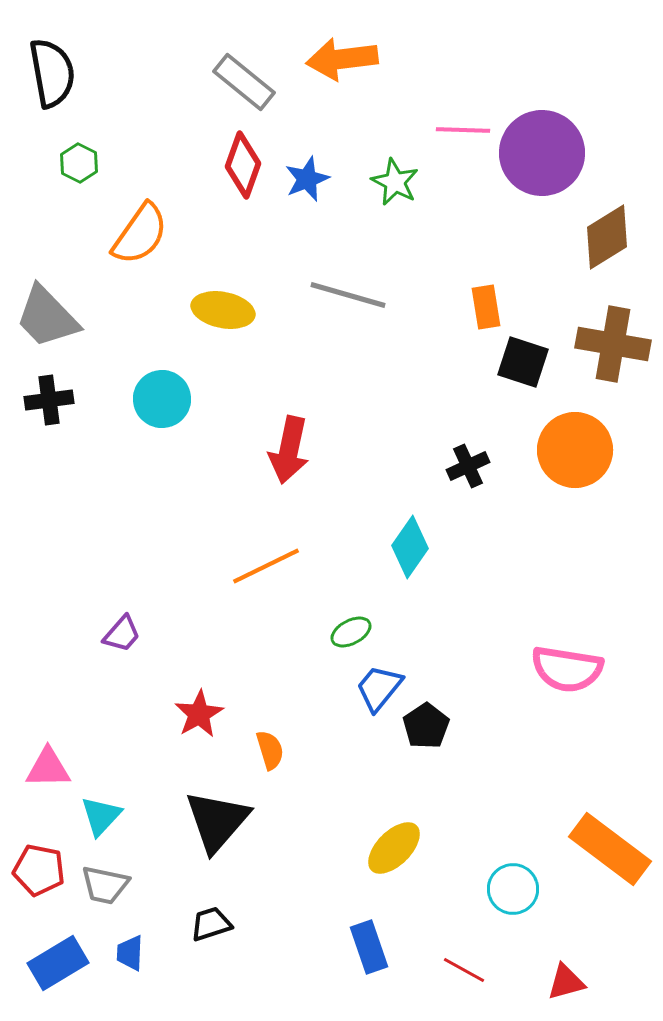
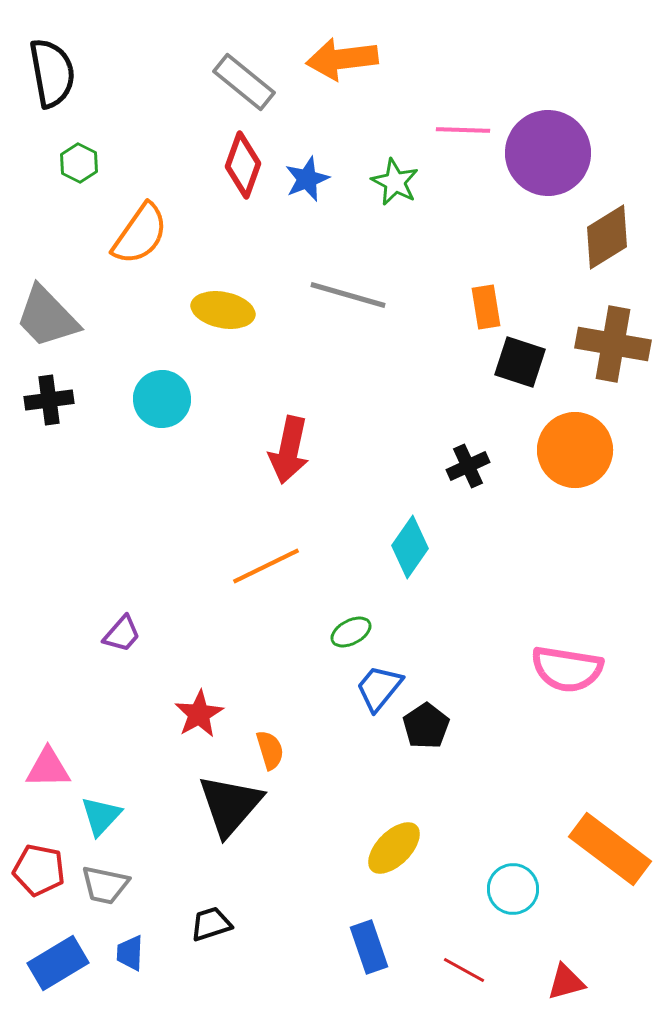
purple circle at (542, 153): moved 6 px right
black square at (523, 362): moved 3 px left
black triangle at (217, 821): moved 13 px right, 16 px up
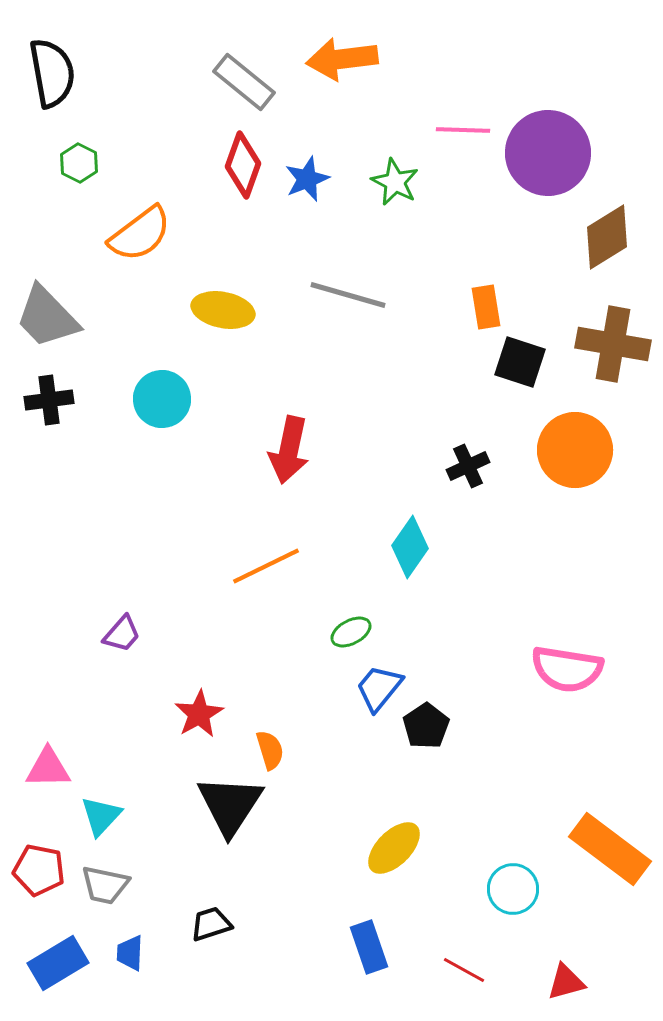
orange semicircle at (140, 234): rotated 18 degrees clockwise
black triangle at (230, 805): rotated 8 degrees counterclockwise
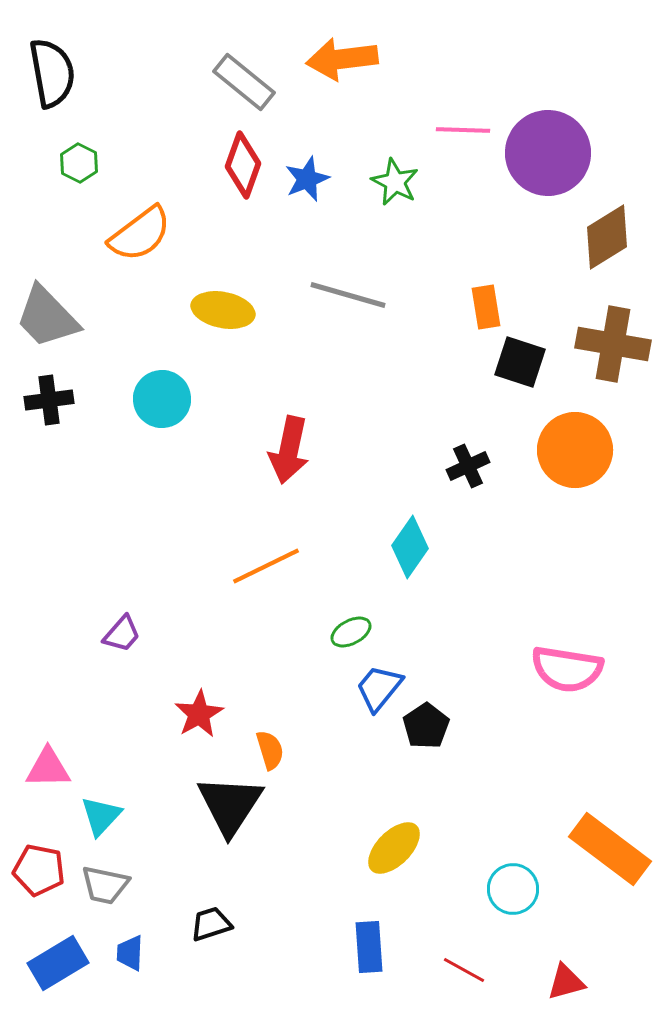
blue rectangle at (369, 947): rotated 15 degrees clockwise
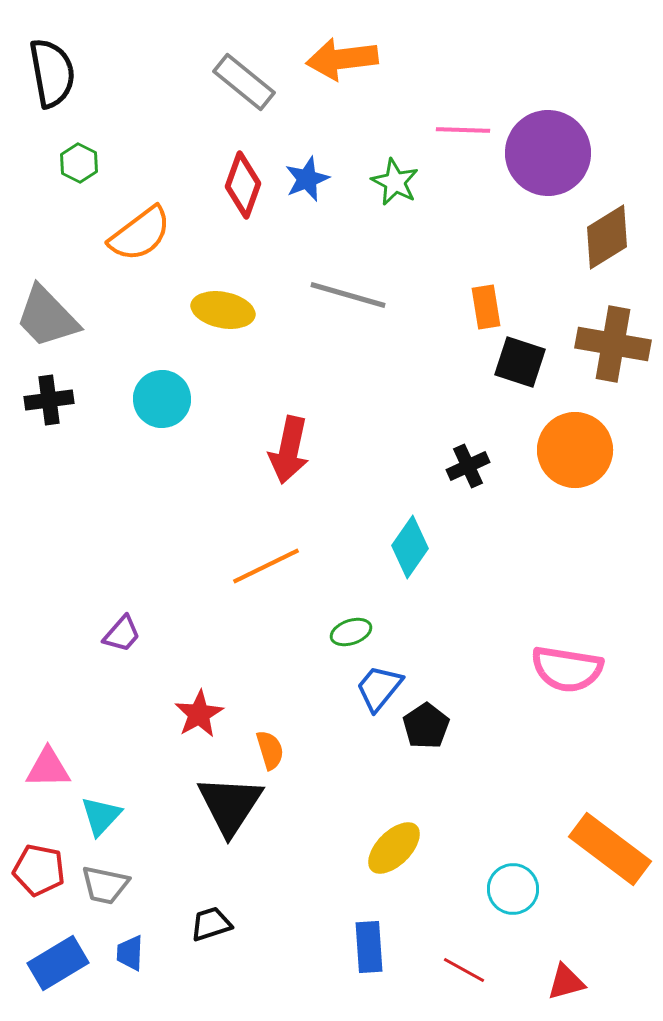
red diamond at (243, 165): moved 20 px down
green ellipse at (351, 632): rotated 9 degrees clockwise
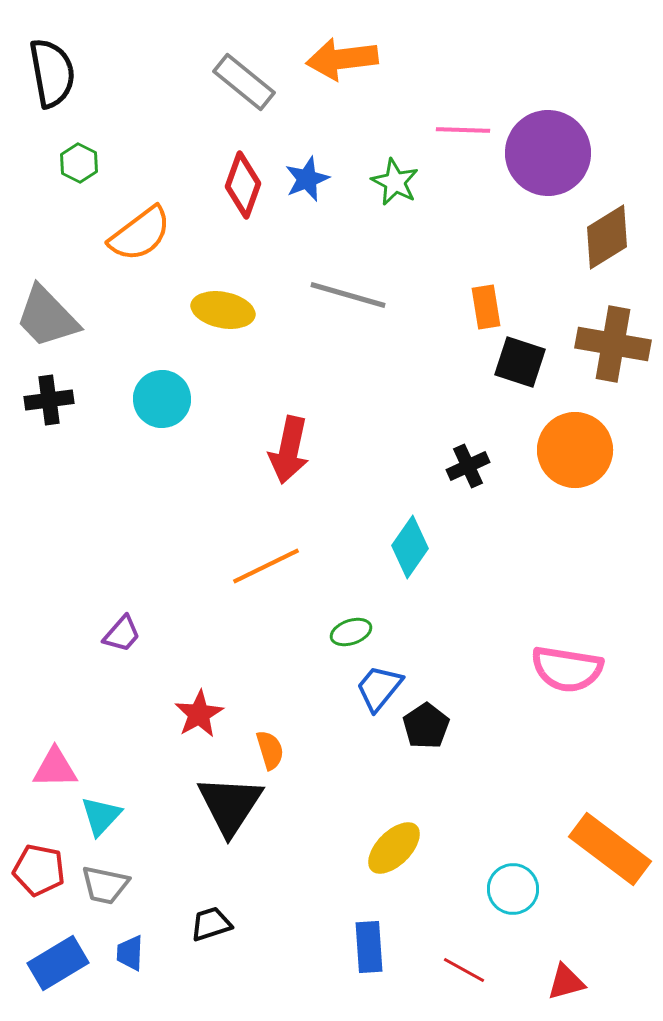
pink triangle at (48, 768): moved 7 px right
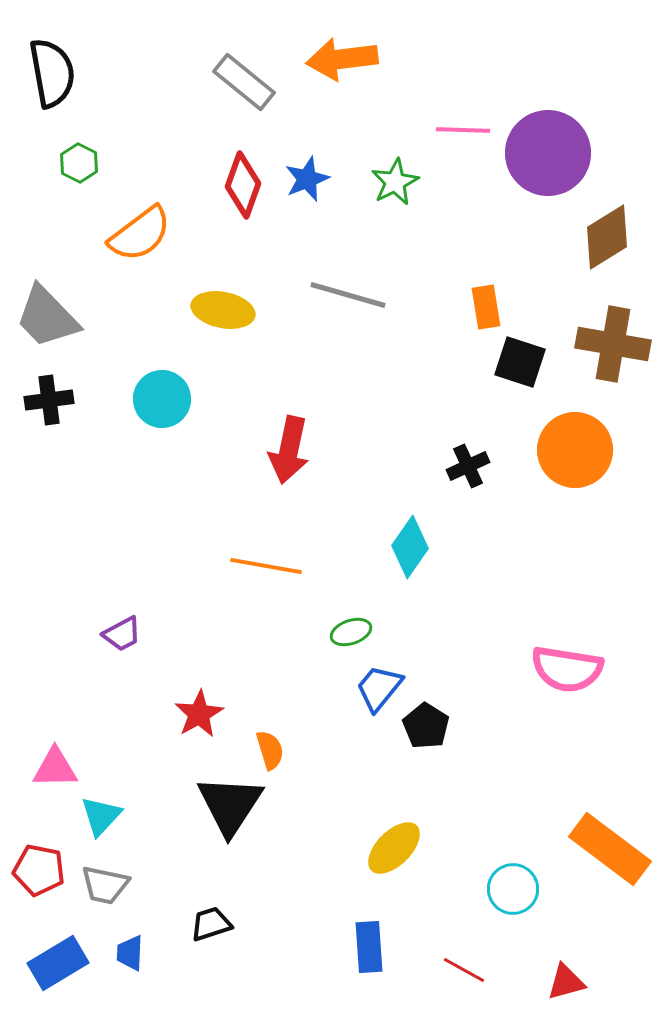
green star at (395, 182): rotated 18 degrees clockwise
orange line at (266, 566): rotated 36 degrees clockwise
purple trapezoid at (122, 634): rotated 21 degrees clockwise
black pentagon at (426, 726): rotated 6 degrees counterclockwise
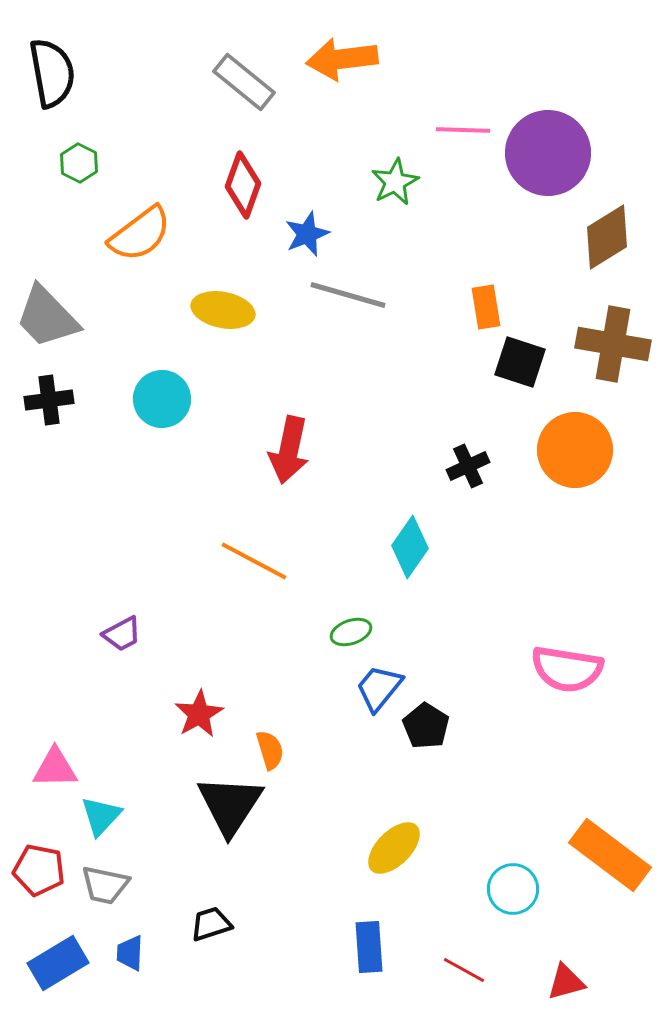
blue star at (307, 179): moved 55 px down
orange line at (266, 566): moved 12 px left, 5 px up; rotated 18 degrees clockwise
orange rectangle at (610, 849): moved 6 px down
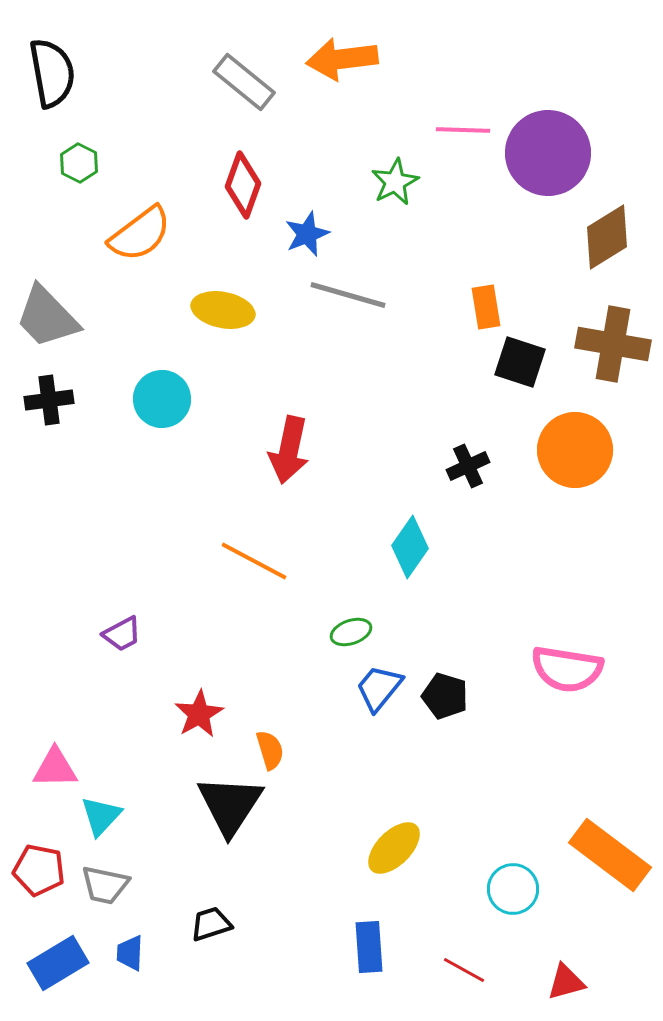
black pentagon at (426, 726): moved 19 px right, 30 px up; rotated 15 degrees counterclockwise
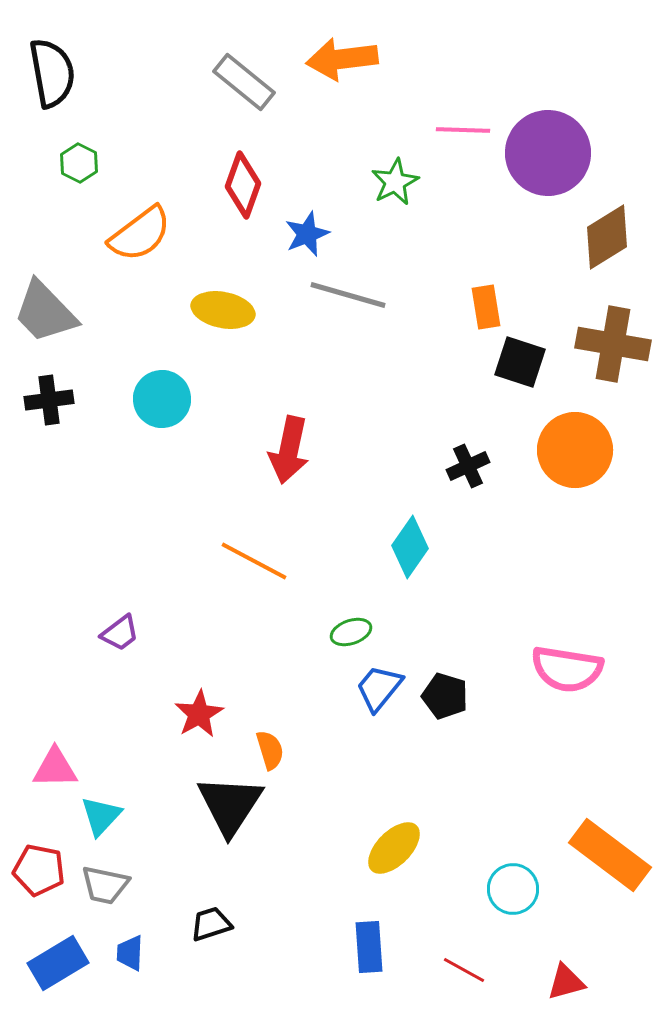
gray trapezoid at (47, 317): moved 2 px left, 5 px up
purple trapezoid at (122, 634): moved 2 px left, 1 px up; rotated 9 degrees counterclockwise
